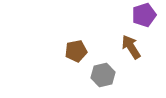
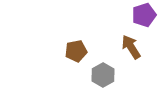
gray hexagon: rotated 15 degrees counterclockwise
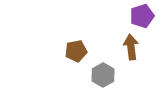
purple pentagon: moved 2 px left, 1 px down
brown arrow: rotated 25 degrees clockwise
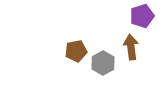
gray hexagon: moved 12 px up
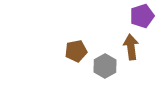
gray hexagon: moved 2 px right, 3 px down
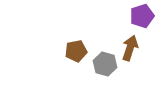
brown arrow: moved 1 px left, 1 px down; rotated 25 degrees clockwise
gray hexagon: moved 2 px up; rotated 15 degrees counterclockwise
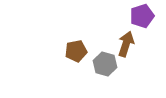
brown arrow: moved 4 px left, 4 px up
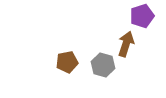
brown pentagon: moved 9 px left, 11 px down
gray hexagon: moved 2 px left, 1 px down
